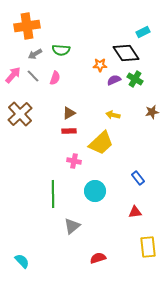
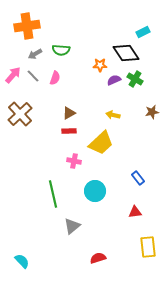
green line: rotated 12 degrees counterclockwise
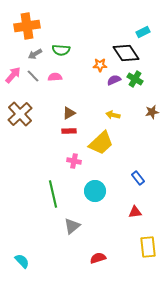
pink semicircle: moved 1 px up; rotated 112 degrees counterclockwise
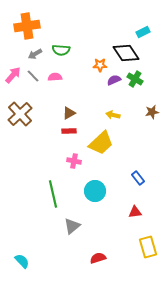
yellow rectangle: rotated 10 degrees counterclockwise
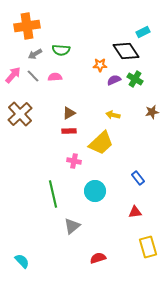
black diamond: moved 2 px up
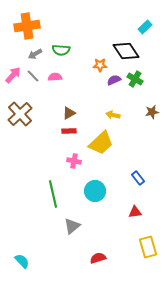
cyan rectangle: moved 2 px right, 5 px up; rotated 16 degrees counterclockwise
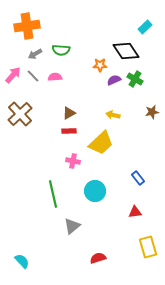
pink cross: moved 1 px left
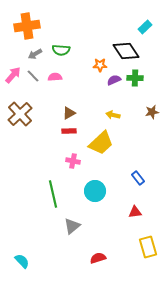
green cross: moved 1 px up; rotated 28 degrees counterclockwise
